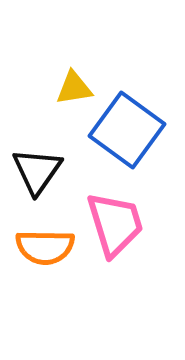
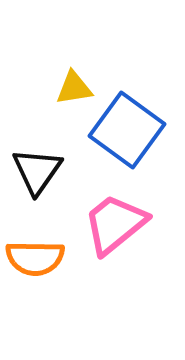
pink trapezoid: rotated 112 degrees counterclockwise
orange semicircle: moved 10 px left, 11 px down
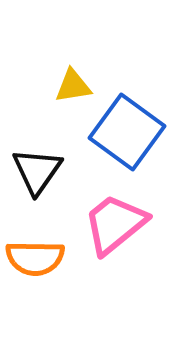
yellow triangle: moved 1 px left, 2 px up
blue square: moved 2 px down
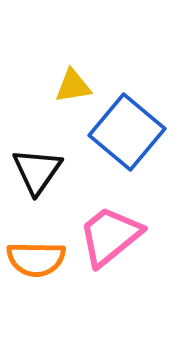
blue square: rotated 4 degrees clockwise
pink trapezoid: moved 5 px left, 12 px down
orange semicircle: moved 1 px right, 1 px down
